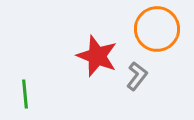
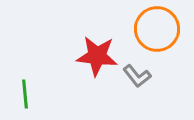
red star: rotated 15 degrees counterclockwise
gray L-shape: rotated 104 degrees clockwise
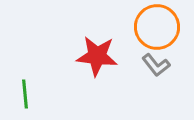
orange circle: moved 2 px up
gray L-shape: moved 19 px right, 11 px up
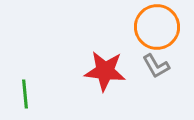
red star: moved 8 px right, 15 px down
gray L-shape: moved 1 px down; rotated 8 degrees clockwise
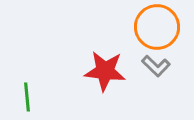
gray L-shape: rotated 16 degrees counterclockwise
green line: moved 2 px right, 3 px down
